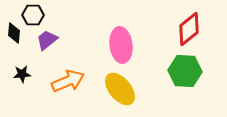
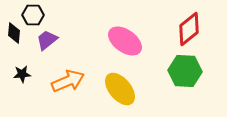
pink ellipse: moved 4 px right, 4 px up; rotated 48 degrees counterclockwise
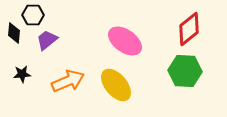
yellow ellipse: moved 4 px left, 4 px up
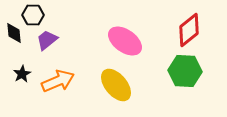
red diamond: moved 1 px down
black diamond: rotated 10 degrees counterclockwise
black star: rotated 24 degrees counterclockwise
orange arrow: moved 10 px left
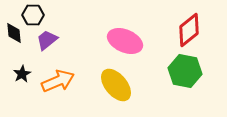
pink ellipse: rotated 12 degrees counterclockwise
green hexagon: rotated 8 degrees clockwise
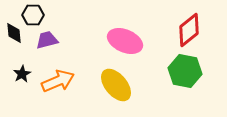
purple trapezoid: rotated 25 degrees clockwise
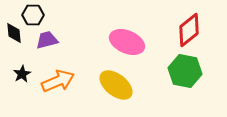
pink ellipse: moved 2 px right, 1 px down
yellow ellipse: rotated 12 degrees counterclockwise
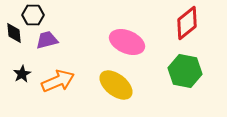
red diamond: moved 2 px left, 7 px up
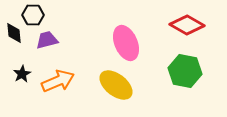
red diamond: moved 2 px down; rotated 68 degrees clockwise
pink ellipse: moved 1 px left, 1 px down; rotated 44 degrees clockwise
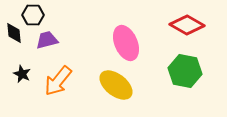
black star: rotated 18 degrees counterclockwise
orange arrow: rotated 152 degrees clockwise
